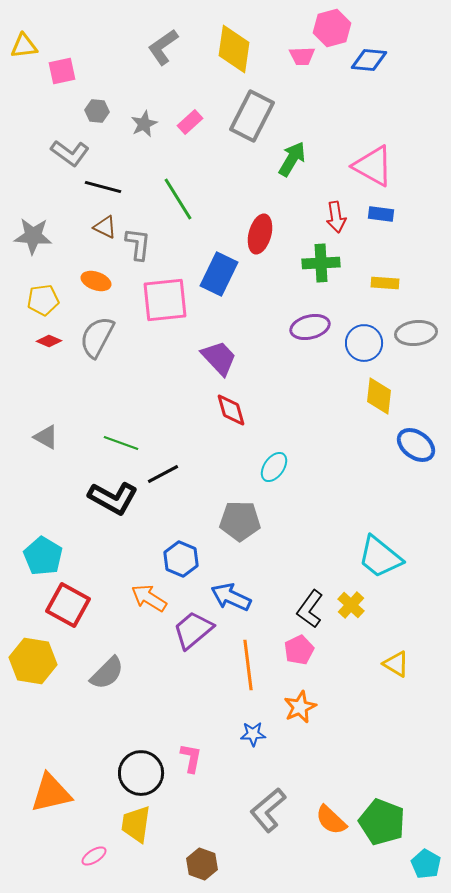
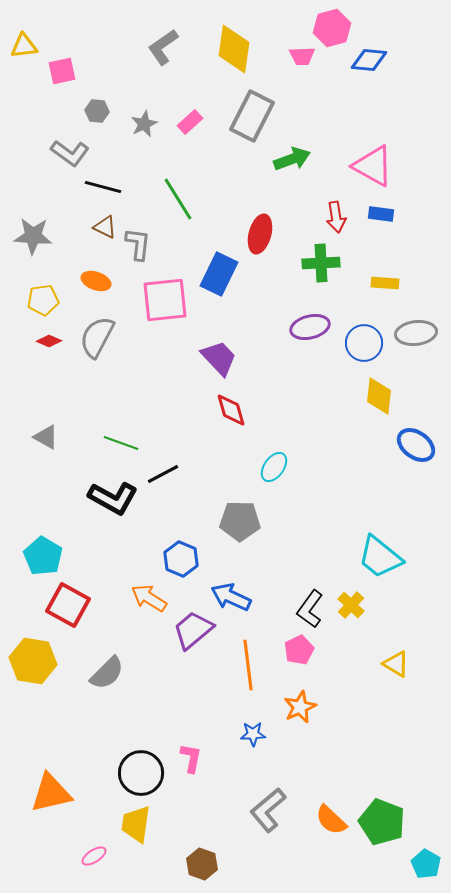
green arrow at (292, 159): rotated 39 degrees clockwise
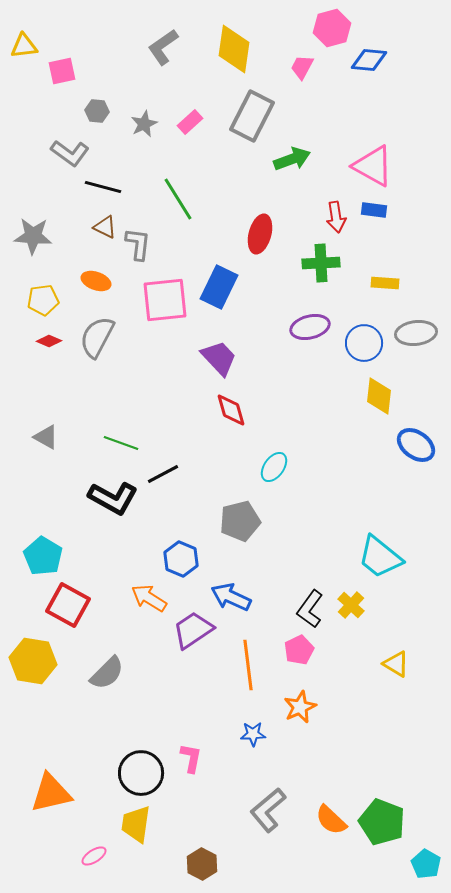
pink trapezoid at (302, 56): moved 11 px down; rotated 120 degrees clockwise
blue rectangle at (381, 214): moved 7 px left, 4 px up
blue rectangle at (219, 274): moved 13 px down
gray pentagon at (240, 521): rotated 15 degrees counterclockwise
purple trapezoid at (193, 630): rotated 6 degrees clockwise
brown hexagon at (202, 864): rotated 8 degrees clockwise
